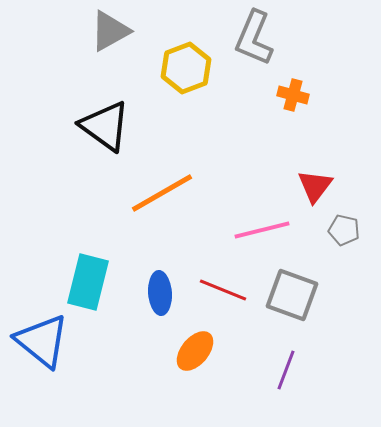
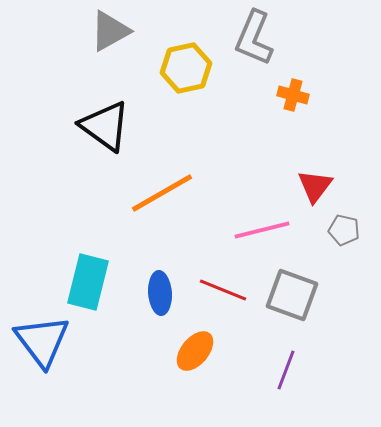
yellow hexagon: rotated 9 degrees clockwise
blue triangle: rotated 14 degrees clockwise
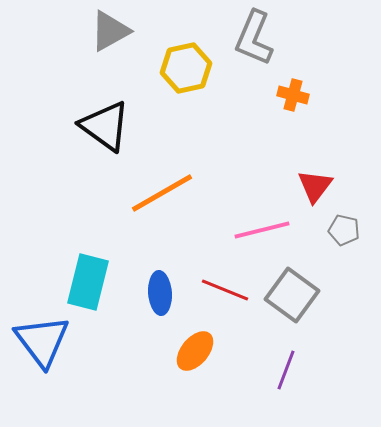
red line: moved 2 px right
gray square: rotated 16 degrees clockwise
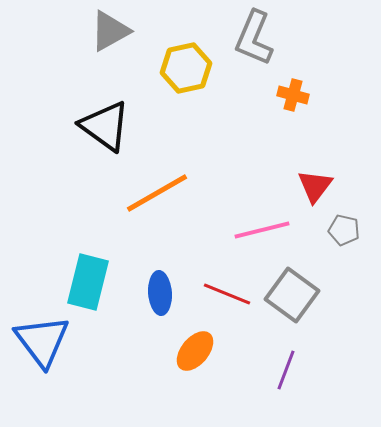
orange line: moved 5 px left
red line: moved 2 px right, 4 px down
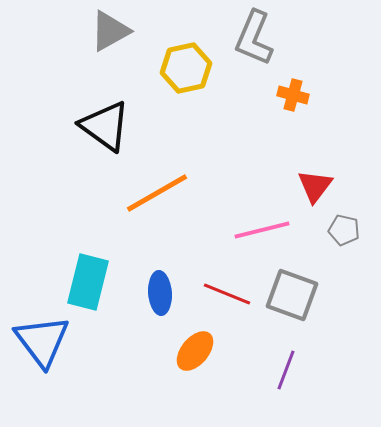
gray square: rotated 16 degrees counterclockwise
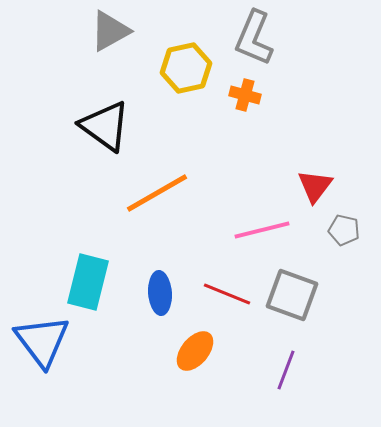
orange cross: moved 48 px left
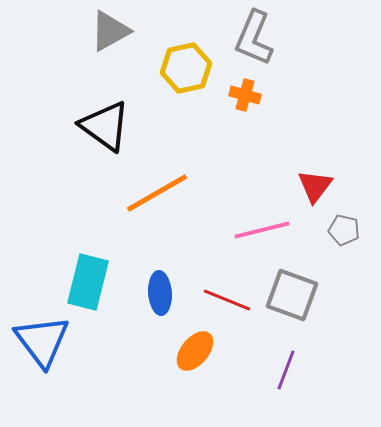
red line: moved 6 px down
